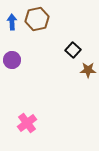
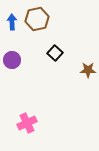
black square: moved 18 px left, 3 px down
pink cross: rotated 12 degrees clockwise
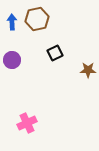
black square: rotated 21 degrees clockwise
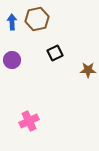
pink cross: moved 2 px right, 2 px up
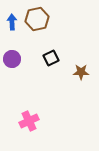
black square: moved 4 px left, 5 px down
purple circle: moved 1 px up
brown star: moved 7 px left, 2 px down
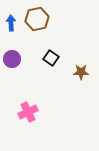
blue arrow: moved 1 px left, 1 px down
black square: rotated 28 degrees counterclockwise
pink cross: moved 1 px left, 9 px up
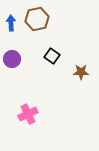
black square: moved 1 px right, 2 px up
pink cross: moved 2 px down
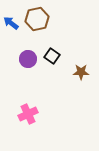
blue arrow: rotated 49 degrees counterclockwise
purple circle: moved 16 px right
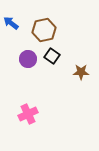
brown hexagon: moved 7 px right, 11 px down
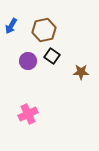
blue arrow: moved 3 px down; rotated 98 degrees counterclockwise
purple circle: moved 2 px down
